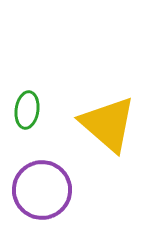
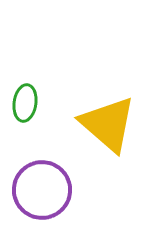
green ellipse: moved 2 px left, 7 px up
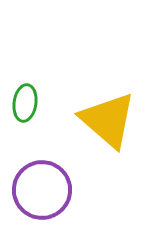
yellow triangle: moved 4 px up
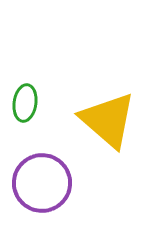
purple circle: moved 7 px up
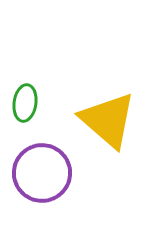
purple circle: moved 10 px up
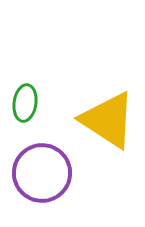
yellow triangle: rotated 8 degrees counterclockwise
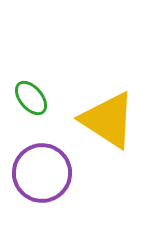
green ellipse: moved 6 px right, 5 px up; rotated 48 degrees counterclockwise
